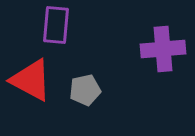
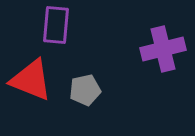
purple cross: rotated 9 degrees counterclockwise
red triangle: rotated 6 degrees counterclockwise
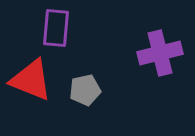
purple rectangle: moved 3 px down
purple cross: moved 3 px left, 4 px down
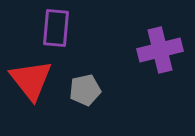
purple cross: moved 3 px up
red triangle: rotated 30 degrees clockwise
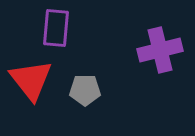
gray pentagon: rotated 12 degrees clockwise
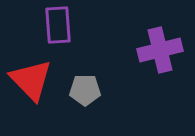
purple rectangle: moved 2 px right, 3 px up; rotated 9 degrees counterclockwise
red triangle: rotated 6 degrees counterclockwise
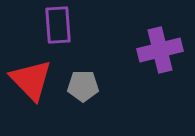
gray pentagon: moved 2 px left, 4 px up
